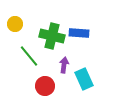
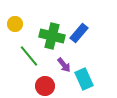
blue rectangle: rotated 54 degrees counterclockwise
purple arrow: rotated 133 degrees clockwise
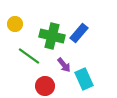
green line: rotated 15 degrees counterclockwise
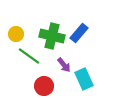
yellow circle: moved 1 px right, 10 px down
red circle: moved 1 px left
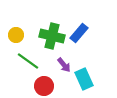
yellow circle: moved 1 px down
green line: moved 1 px left, 5 px down
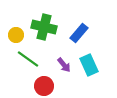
green cross: moved 8 px left, 9 px up
green line: moved 2 px up
cyan rectangle: moved 5 px right, 14 px up
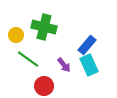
blue rectangle: moved 8 px right, 12 px down
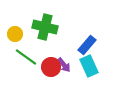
green cross: moved 1 px right
yellow circle: moved 1 px left, 1 px up
green line: moved 2 px left, 2 px up
cyan rectangle: moved 1 px down
red circle: moved 7 px right, 19 px up
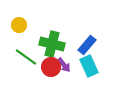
green cross: moved 7 px right, 17 px down
yellow circle: moved 4 px right, 9 px up
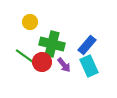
yellow circle: moved 11 px right, 3 px up
red circle: moved 9 px left, 5 px up
